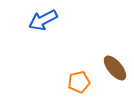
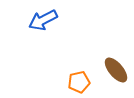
brown ellipse: moved 1 px right, 2 px down
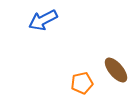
orange pentagon: moved 3 px right, 1 px down
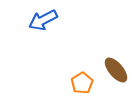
orange pentagon: rotated 20 degrees counterclockwise
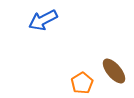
brown ellipse: moved 2 px left, 1 px down
